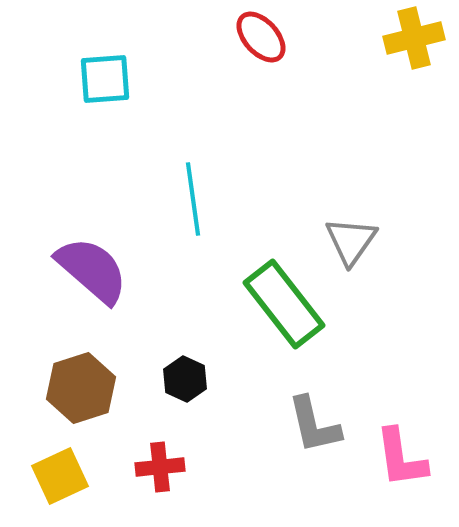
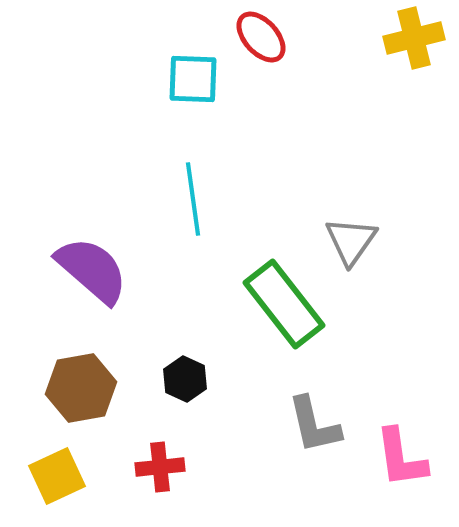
cyan square: moved 88 px right; rotated 6 degrees clockwise
brown hexagon: rotated 8 degrees clockwise
yellow square: moved 3 px left
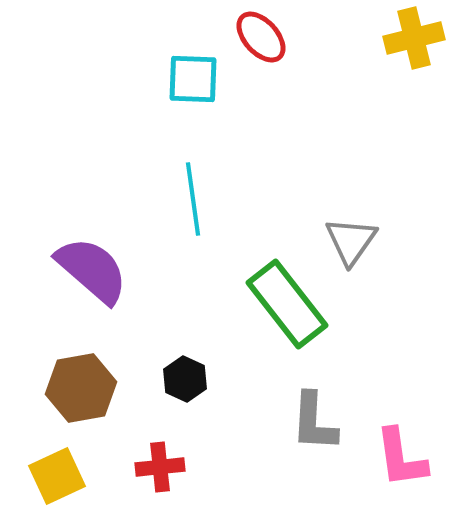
green rectangle: moved 3 px right
gray L-shape: moved 3 px up; rotated 16 degrees clockwise
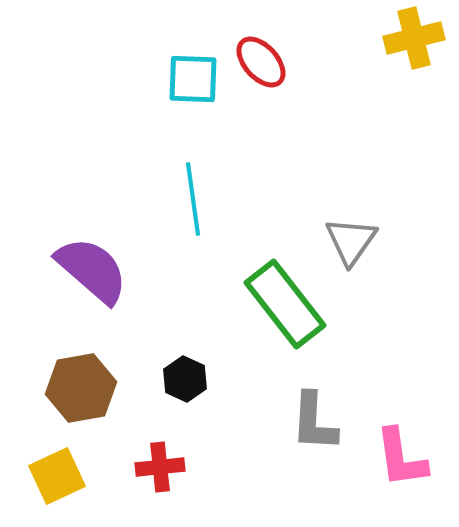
red ellipse: moved 25 px down
green rectangle: moved 2 px left
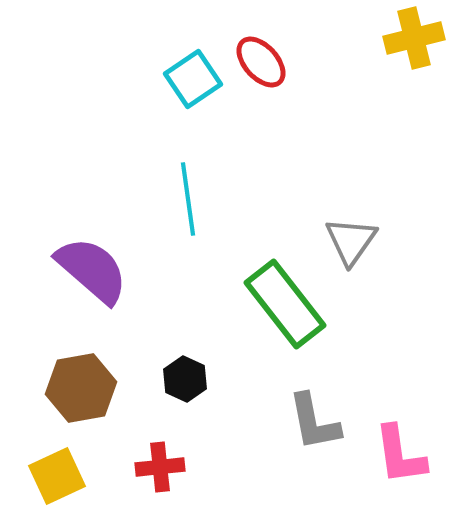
cyan square: rotated 36 degrees counterclockwise
cyan line: moved 5 px left
gray L-shape: rotated 14 degrees counterclockwise
pink L-shape: moved 1 px left, 3 px up
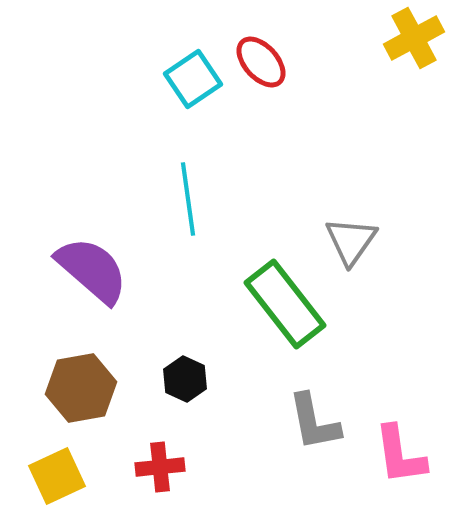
yellow cross: rotated 14 degrees counterclockwise
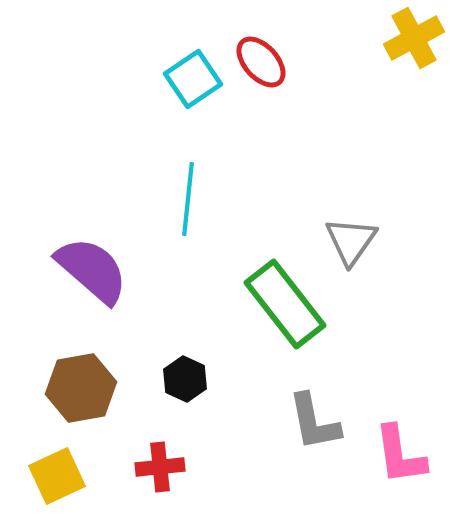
cyan line: rotated 14 degrees clockwise
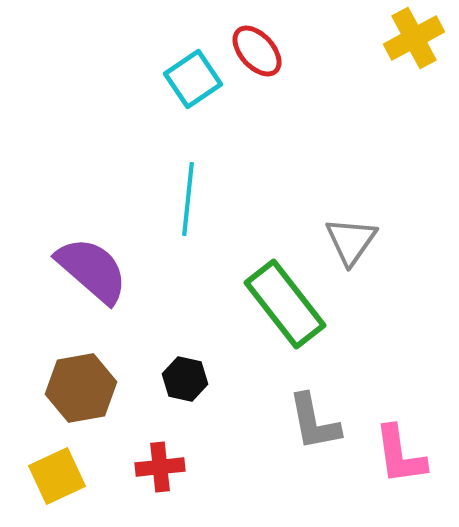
red ellipse: moved 4 px left, 11 px up
black hexagon: rotated 12 degrees counterclockwise
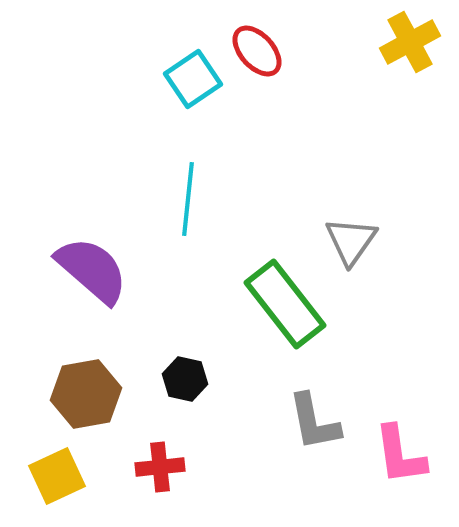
yellow cross: moved 4 px left, 4 px down
brown hexagon: moved 5 px right, 6 px down
